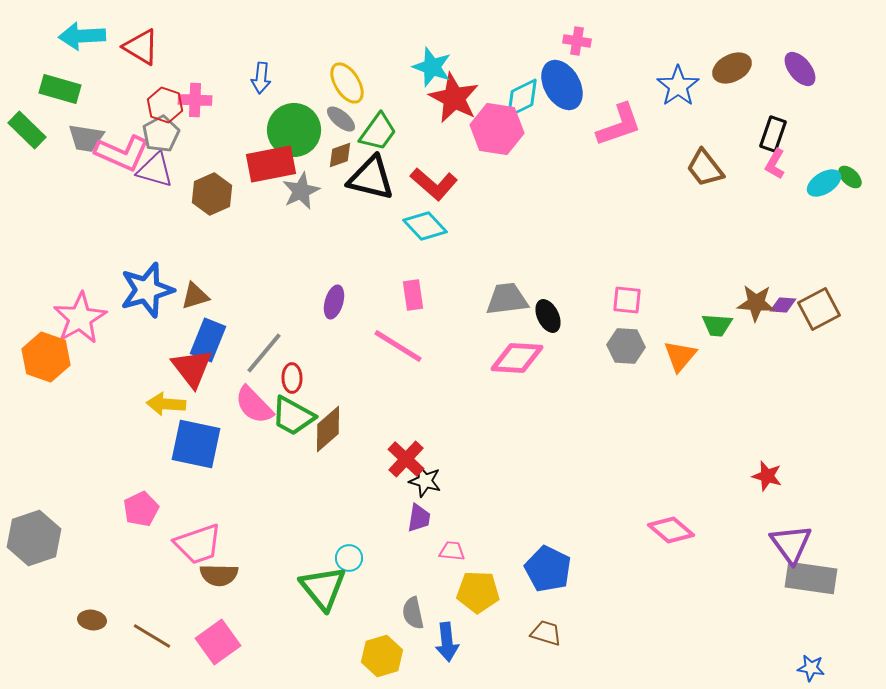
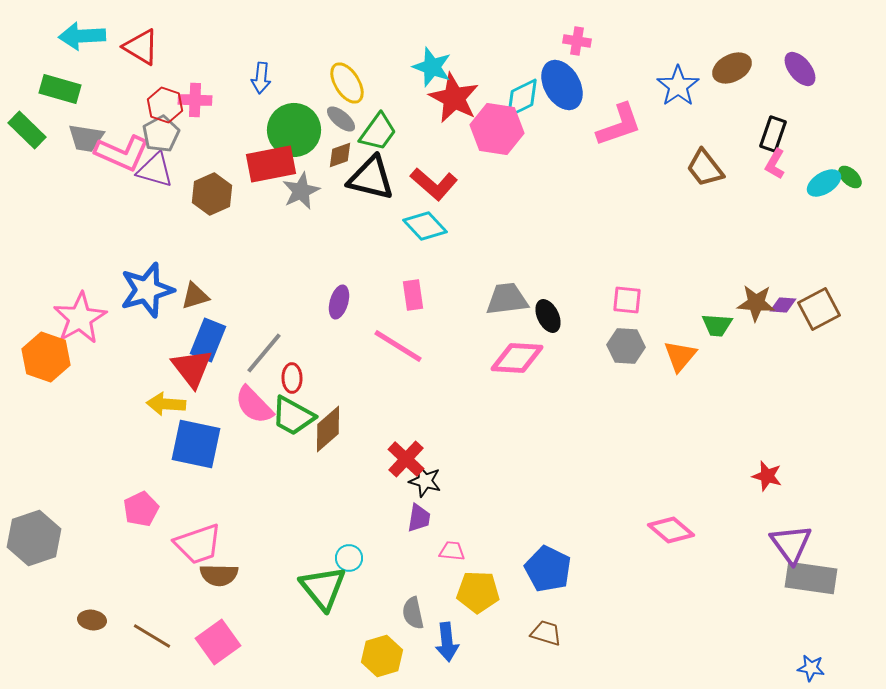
purple ellipse at (334, 302): moved 5 px right
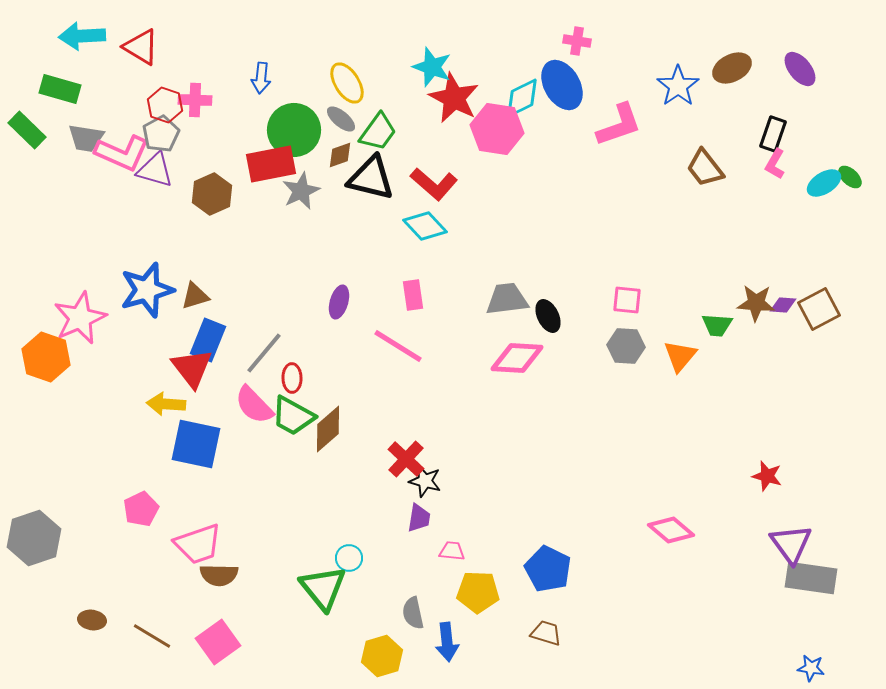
pink star at (80, 318): rotated 6 degrees clockwise
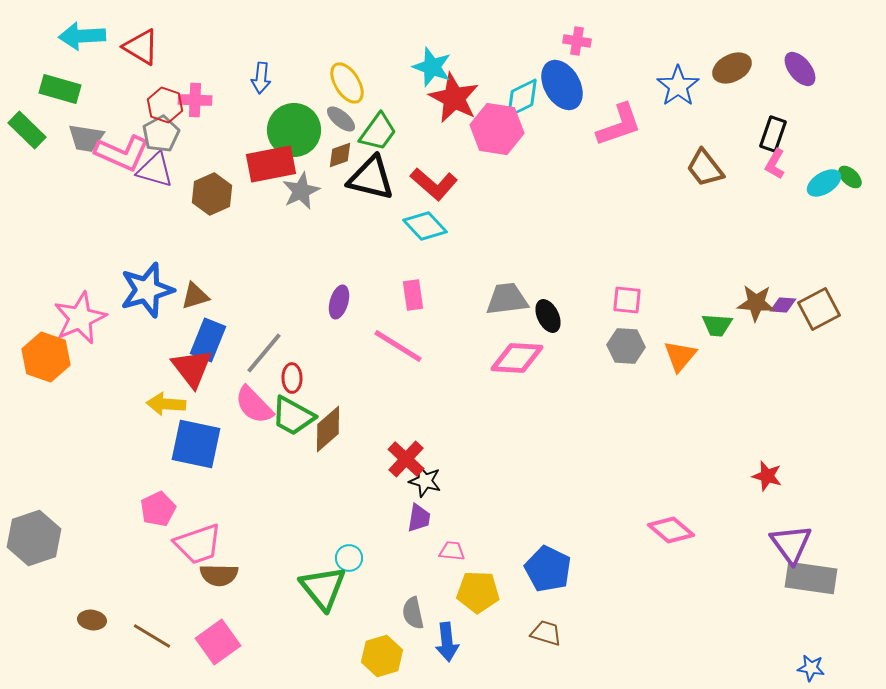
pink pentagon at (141, 509): moved 17 px right
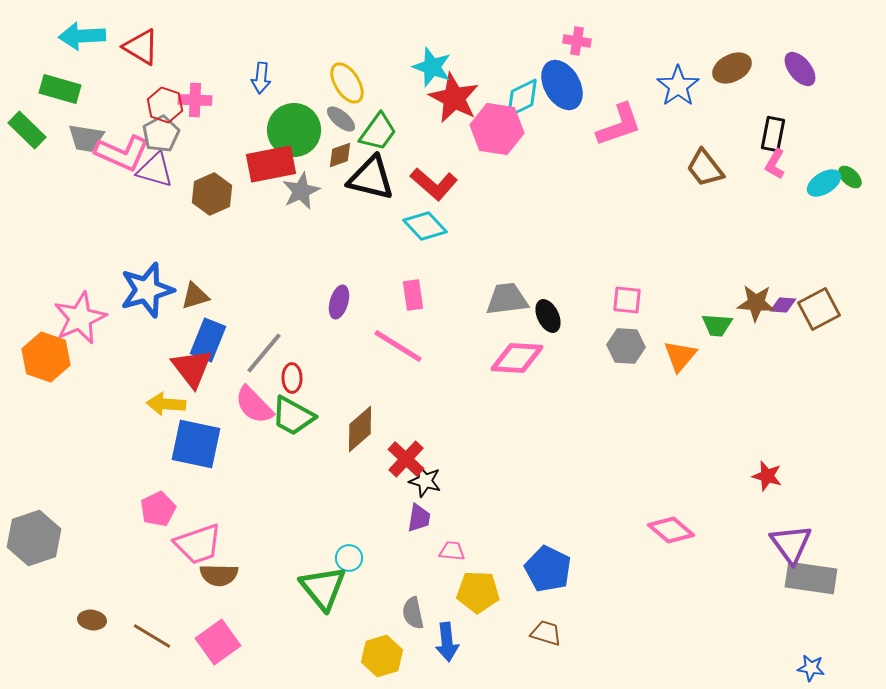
black rectangle at (773, 134): rotated 8 degrees counterclockwise
brown diamond at (328, 429): moved 32 px right
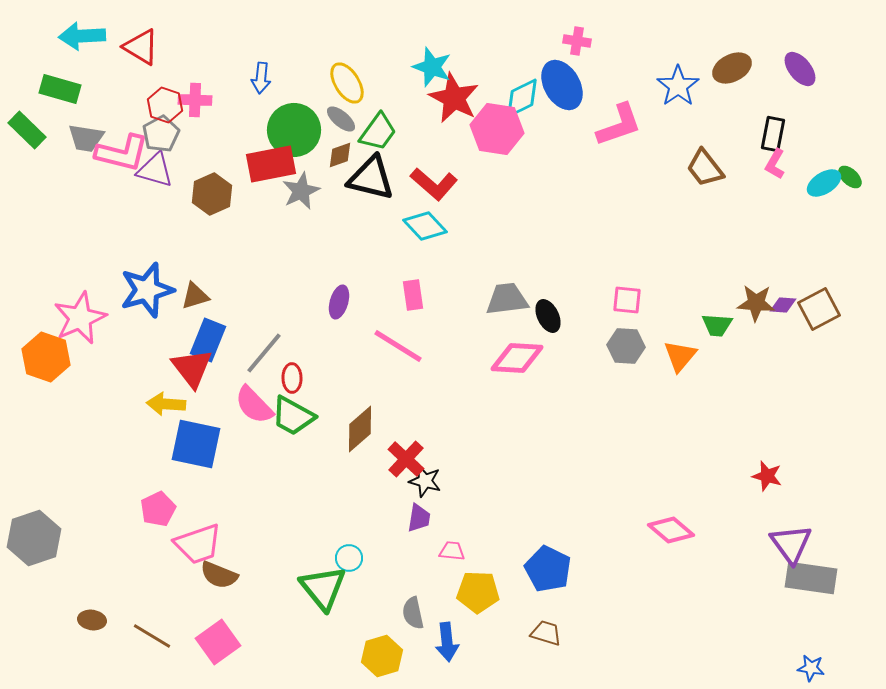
pink L-shape at (122, 153): rotated 10 degrees counterclockwise
brown semicircle at (219, 575): rotated 21 degrees clockwise
